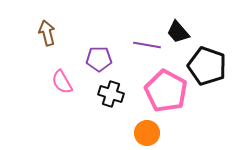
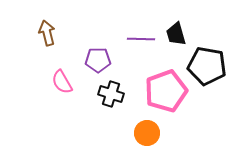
black trapezoid: moved 2 px left, 2 px down; rotated 25 degrees clockwise
purple line: moved 6 px left, 6 px up; rotated 8 degrees counterclockwise
purple pentagon: moved 1 px left, 1 px down
black pentagon: rotated 9 degrees counterclockwise
pink pentagon: rotated 24 degrees clockwise
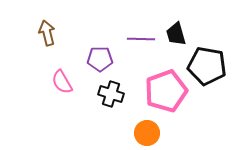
purple pentagon: moved 2 px right, 1 px up
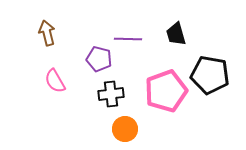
purple line: moved 13 px left
purple pentagon: moved 1 px left; rotated 15 degrees clockwise
black pentagon: moved 3 px right, 9 px down
pink semicircle: moved 7 px left, 1 px up
black cross: rotated 25 degrees counterclockwise
orange circle: moved 22 px left, 4 px up
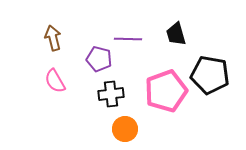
brown arrow: moved 6 px right, 5 px down
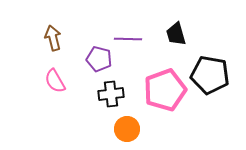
pink pentagon: moved 1 px left, 1 px up
orange circle: moved 2 px right
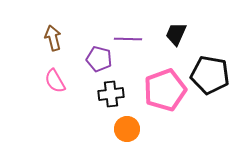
black trapezoid: rotated 40 degrees clockwise
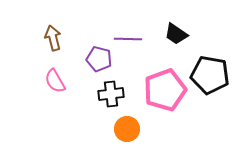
black trapezoid: rotated 80 degrees counterclockwise
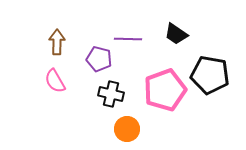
brown arrow: moved 4 px right, 4 px down; rotated 15 degrees clockwise
black cross: rotated 20 degrees clockwise
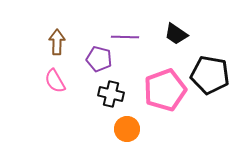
purple line: moved 3 px left, 2 px up
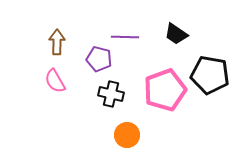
orange circle: moved 6 px down
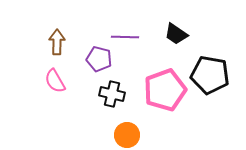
black cross: moved 1 px right
